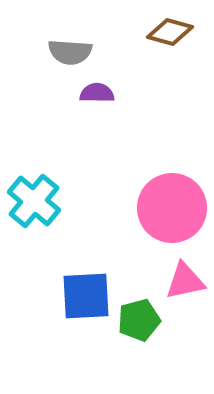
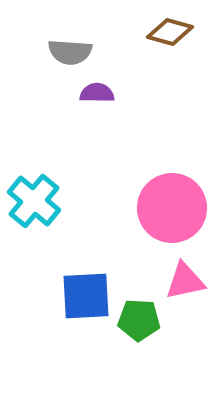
green pentagon: rotated 18 degrees clockwise
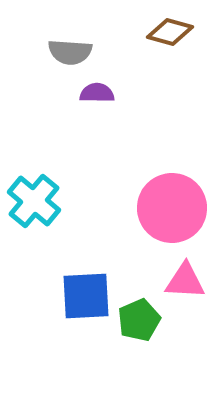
pink triangle: rotated 15 degrees clockwise
green pentagon: rotated 27 degrees counterclockwise
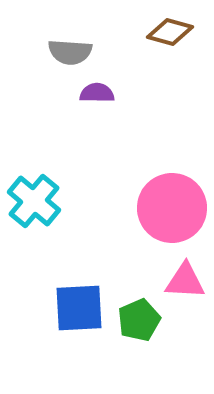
blue square: moved 7 px left, 12 px down
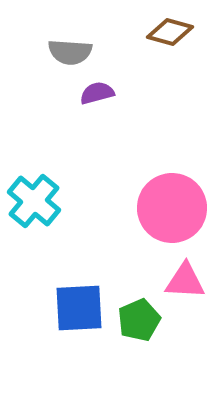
purple semicircle: rotated 16 degrees counterclockwise
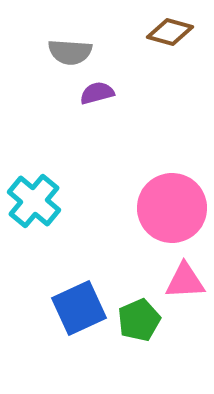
pink triangle: rotated 6 degrees counterclockwise
blue square: rotated 22 degrees counterclockwise
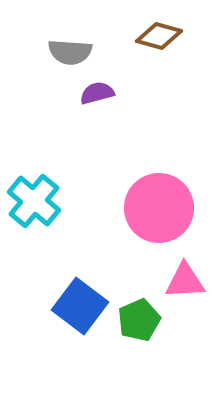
brown diamond: moved 11 px left, 4 px down
pink circle: moved 13 px left
blue square: moved 1 px right, 2 px up; rotated 28 degrees counterclockwise
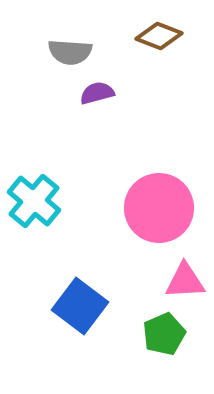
brown diamond: rotated 6 degrees clockwise
green pentagon: moved 25 px right, 14 px down
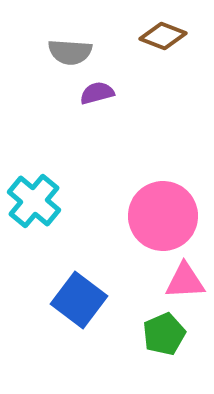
brown diamond: moved 4 px right
pink circle: moved 4 px right, 8 px down
blue square: moved 1 px left, 6 px up
